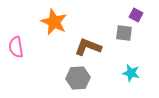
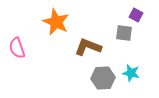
orange star: moved 2 px right
pink semicircle: moved 1 px right, 1 px down; rotated 10 degrees counterclockwise
gray hexagon: moved 25 px right
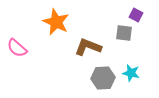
pink semicircle: rotated 30 degrees counterclockwise
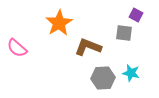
orange star: moved 3 px right, 1 px down; rotated 16 degrees clockwise
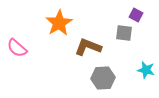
cyan star: moved 15 px right, 3 px up
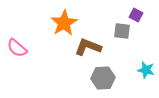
orange star: moved 5 px right
gray square: moved 2 px left, 2 px up
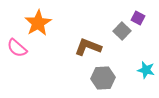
purple square: moved 2 px right, 3 px down
orange star: moved 26 px left
gray square: rotated 36 degrees clockwise
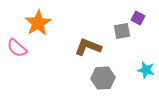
gray square: rotated 36 degrees clockwise
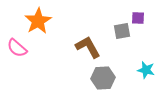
purple square: rotated 24 degrees counterclockwise
orange star: moved 2 px up
brown L-shape: rotated 40 degrees clockwise
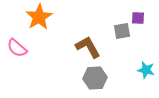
orange star: moved 1 px right, 4 px up
gray hexagon: moved 8 px left
